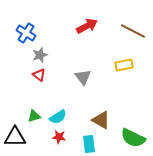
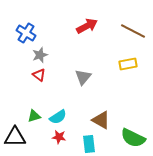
yellow rectangle: moved 4 px right, 1 px up
gray triangle: rotated 18 degrees clockwise
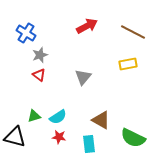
brown line: moved 1 px down
black triangle: rotated 15 degrees clockwise
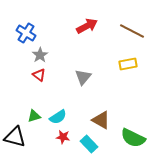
brown line: moved 1 px left, 1 px up
gray star: rotated 14 degrees counterclockwise
red star: moved 4 px right
cyan rectangle: rotated 36 degrees counterclockwise
